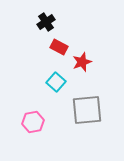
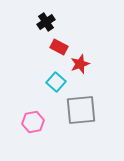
red star: moved 2 px left, 2 px down
gray square: moved 6 px left
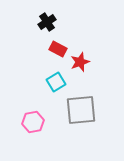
black cross: moved 1 px right
red rectangle: moved 1 px left, 2 px down
red star: moved 2 px up
cyan square: rotated 18 degrees clockwise
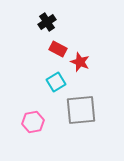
red star: rotated 30 degrees counterclockwise
